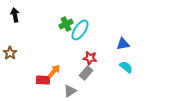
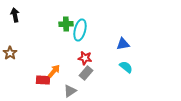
green cross: rotated 24 degrees clockwise
cyan ellipse: rotated 20 degrees counterclockwise
red star: moved 5 px left
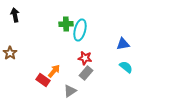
red rectangle: rotated 32 degrees clockwise
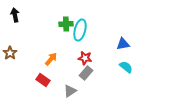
orange arrow: moved 3 px left, 12 px up
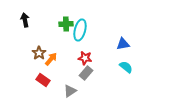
black arrow: moved 10 px right, 5 px down
brown star: moved 29 px right
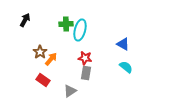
black arrow: rotated 40 degrees clockwise
blue triangle: rotated 40 degrees clockwise
brown star: moved 1 px right, 1 px up
gray rectangle: rotated 32 degrees counterclockwise
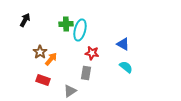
red star: moved 7 px right, 5 px up
red rectangle: rotated 16 degrees counterclockwise
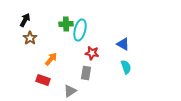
brown star: moved 10 px left, 14 px up
cyan semicircle: rotated 32 degrees clockwise
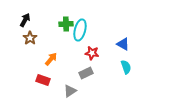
gray rectangle: rotated 56 degrees clockwise
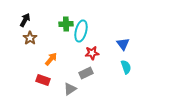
cyan ellipse: moved 1 px right, 1 px down
blue triangle: rotated 24 degrees clockwise
red star: rotated 16 degrees counterclockwise
gray triangle: moved 2 px up
